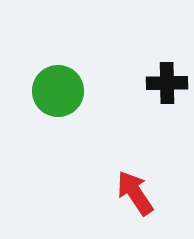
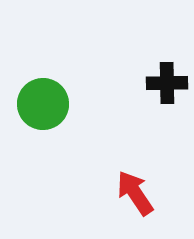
green circle: moved 15 px left, 13 px down
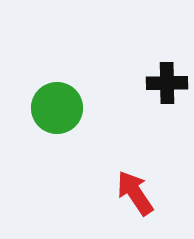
green circle: moved 14 px right, 4 px down
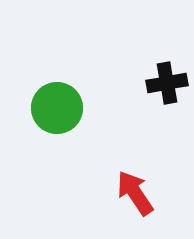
black cross: rotated 9 degrees counterclockwise
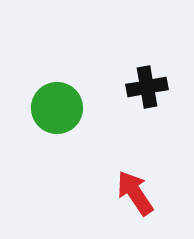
black cross: moved 20 px left, 4 px down
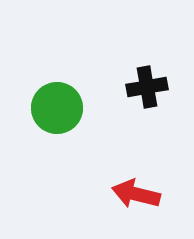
red arrow: moved 1 px right, 1 px down; rotated 42 degrees counterclockwise
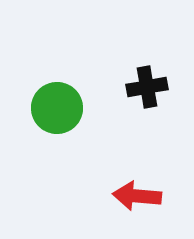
red arrow: moved 1 px right, 2 px down; rotated 9 degrees counterclockwise
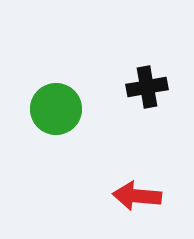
green circle: moved 1 px left, 1 px down
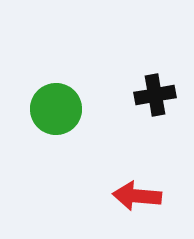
black cross: moved 8 px right, 8 px down
